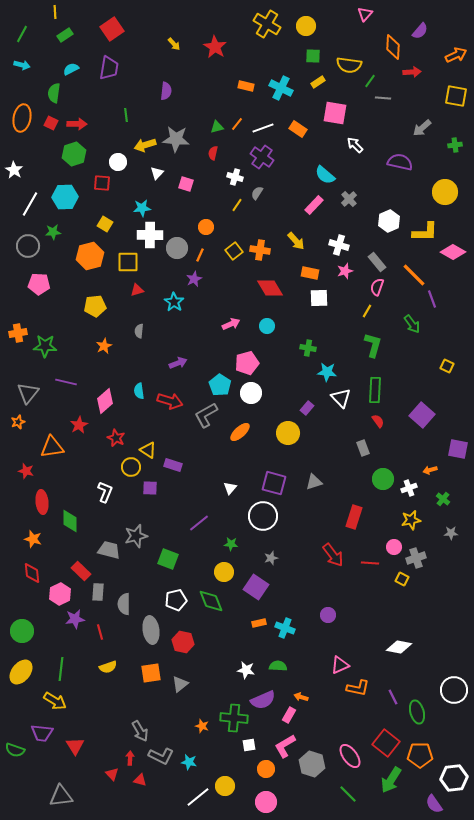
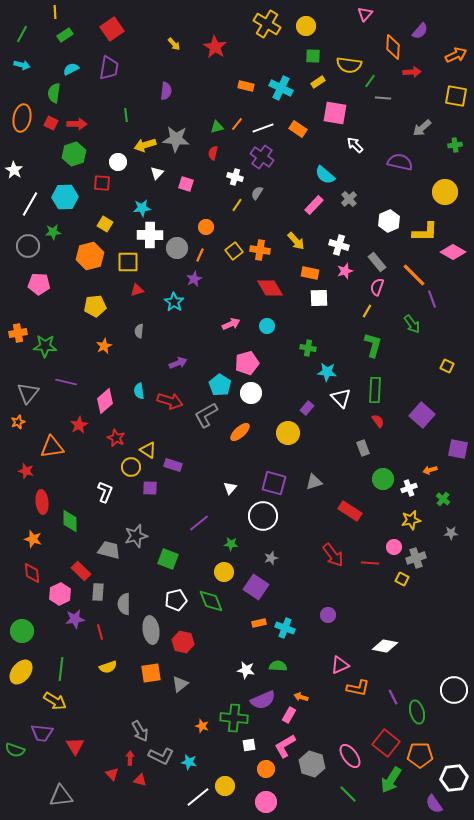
red rectangle at (354, 517): moved 4 px left, 6 px up; rotated 75 degrees counterclockwise
white diamond at (399, 647): moved 14 px left, 1 px up
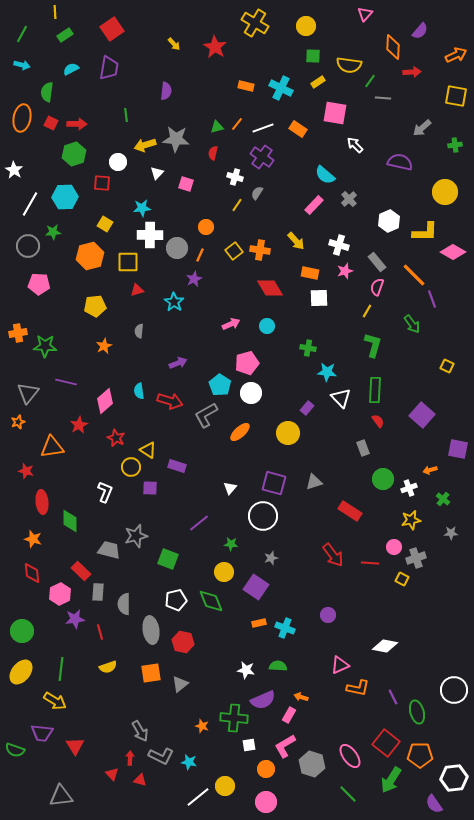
yellow cross at (267, 24): moved 12 px left, 1 px up
green semicircle at (54, 93): moved 7 px left, 1 px up
purple rectangle at (173, 465): moved 4 px right, 1 px down
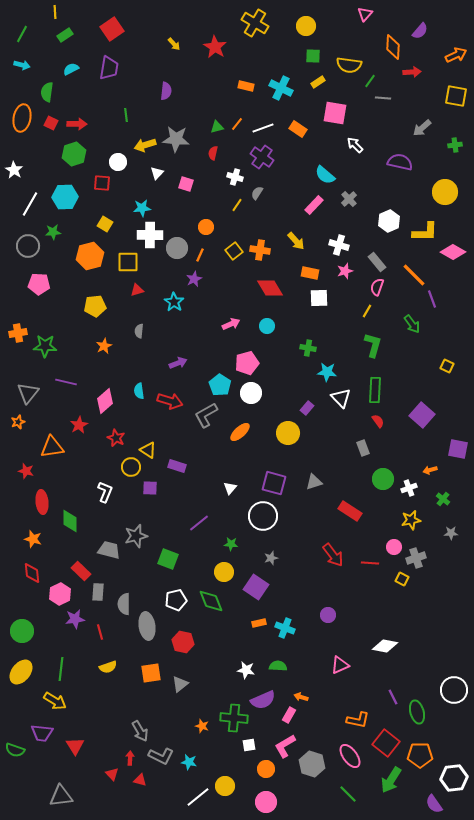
gray ellipse at (151, 630): moved 4 px left, 4 px up
orange L-shape at (358, 688): moved 32 px down
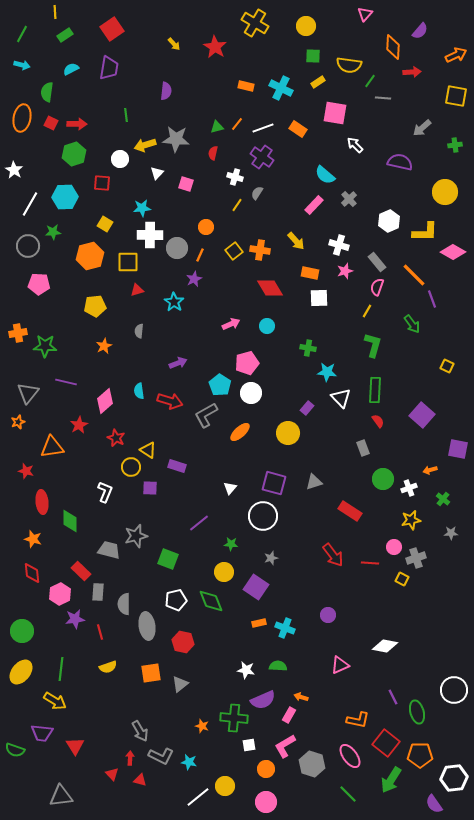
white circle at (118, 162): moved 2 px right, 3 px up
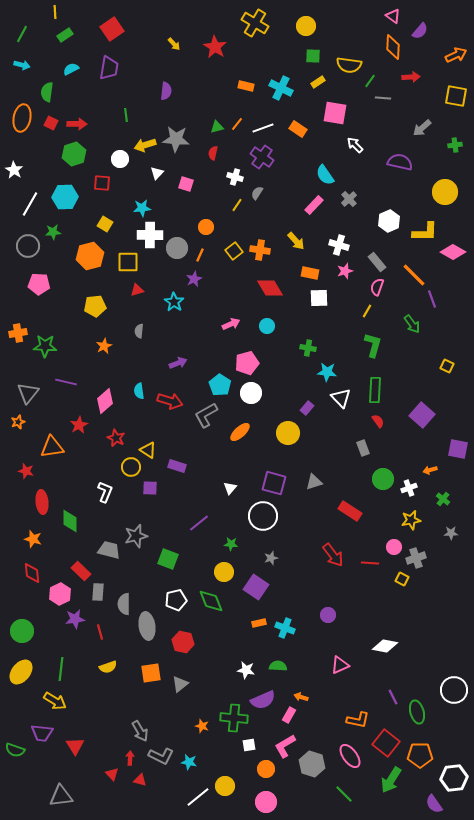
pink triangle at (365, 14): moved 28 px right, 2 px down; rotated 35 degrees counterclockwise
red arrow at (412, 72): moved 1 px left, 5 px down
cyan semicircle at (325, 175): rotated 15 degrees clockwise
green line at (348, 794): moved 4 px left
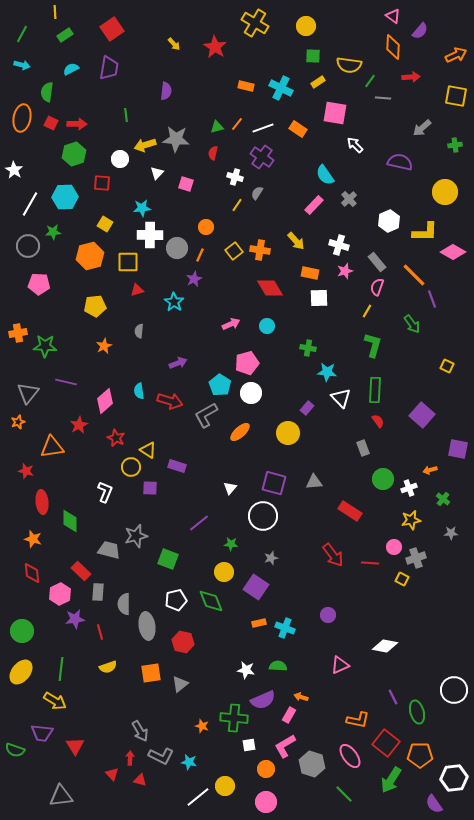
gray triangle at (314, 482): rotated 12 degrees clockwise
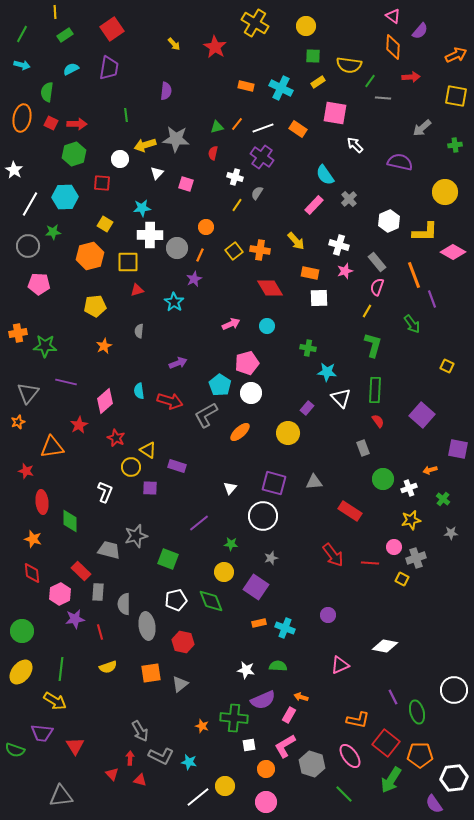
orange line at (414, 275): rotated 24 degrees clockwise
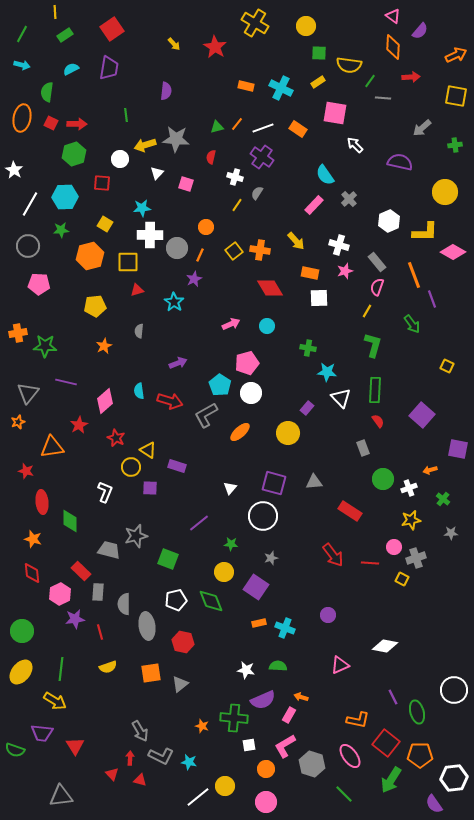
green square at (313, 56): moved 6 px right, 3 px up
red semicircle at (213, 153): moved 2 px left, 4 px down
green star at (53, 232): moved 8 px right, 2 px up
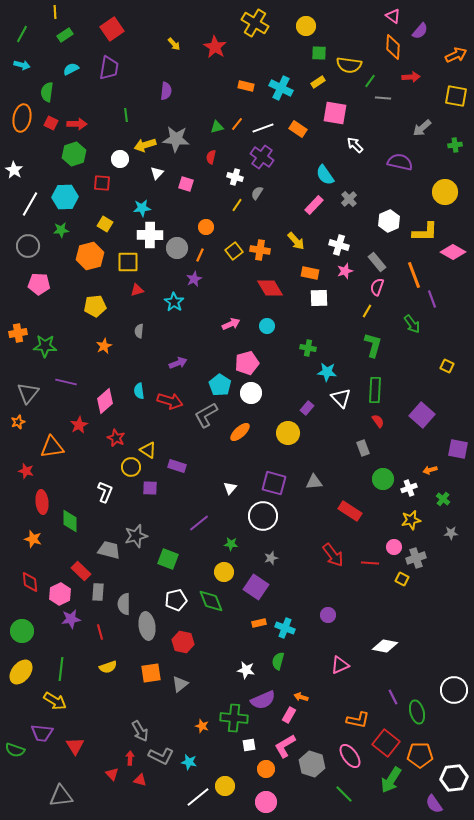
red diamond at (32, 573): moved 2 px left, 9 px down
purple star at (75, 619): moved 4 px left
green semicircle at (278, 666): moved 5 px up; rotated 78 degrees counterclockwise
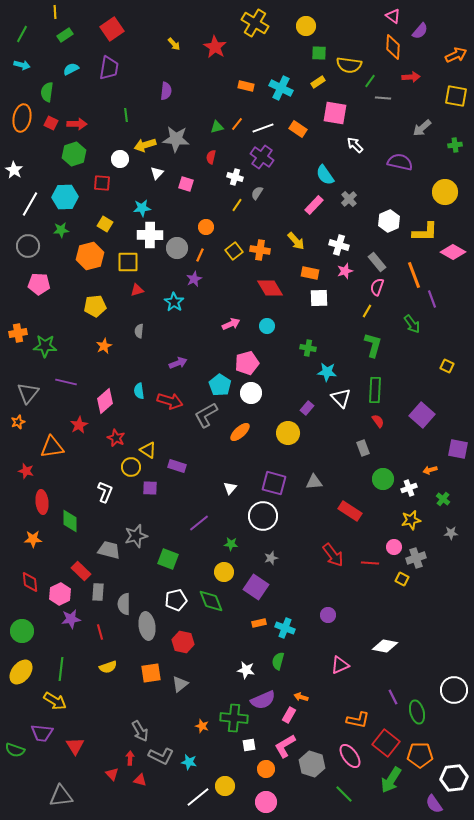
orange star at (33, 539): rotated 18 degrees counterclockwise
